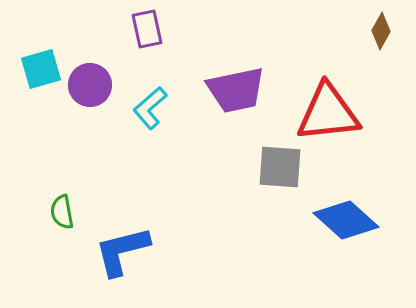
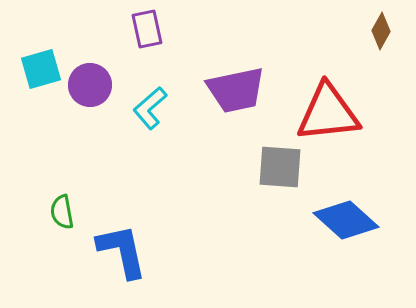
blue L-shape: rotated 92 degrees clockwise
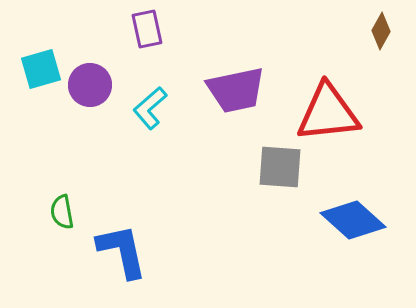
blue diamond: moved 7 px right
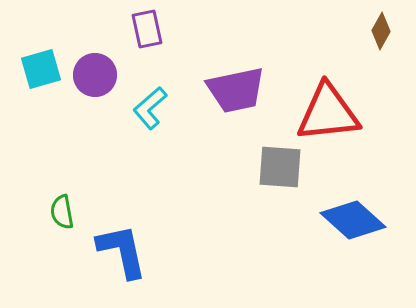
purple circle: moved 5 px right, 10 px up
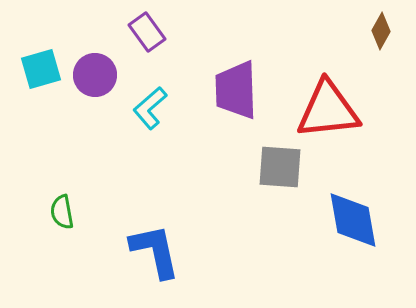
purple rectangle: moved 3 px down; rotated 24 degrees counterclockwise
purple trapezoid: rotated 100 degrees clockwise
red triangle: moved 3 px up
blue diamond: rotated 38 degrees clockwise
blue L-shape: moved 33 px right
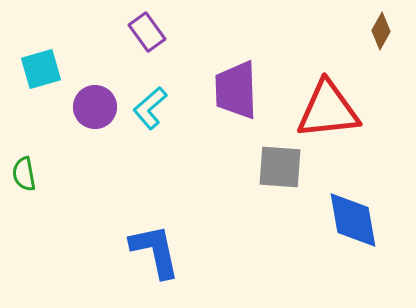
purple circle: moved 32 px down
green semicircle: moved 38 px left, 38 px up
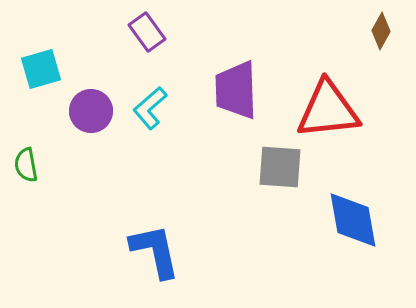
purple circle: moved 4 px left, 4 px down
green semicircle: moved 2 px right, 9 px up
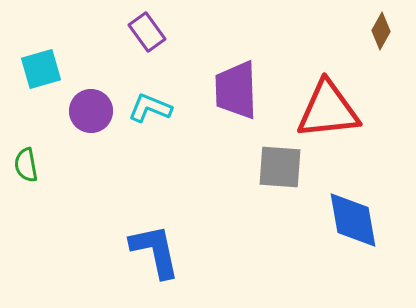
cyan L-shape: rotated 63 degrees clockwise
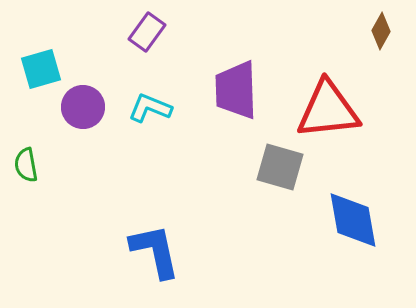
purple rectangle: rotated 72 degrees clockwise
purple circle: moved 8 px left, 4 px up
gray square: rotated 12 degrees clockwise
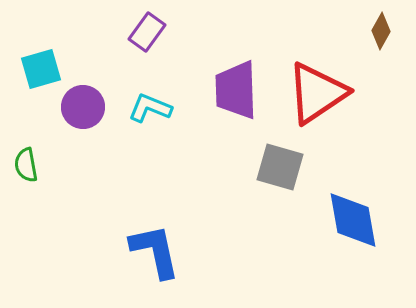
red triangle: moved 11 px left, 17 px up; rotated 28 degrees counterclockwise
